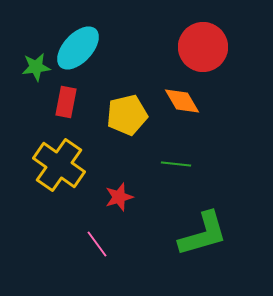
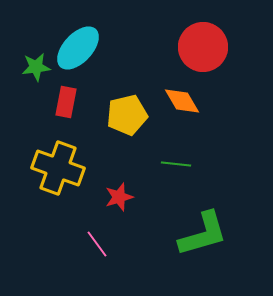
yellow cross: moved 1 px left, 3 px down; rotated 15 degrees counterclockwise
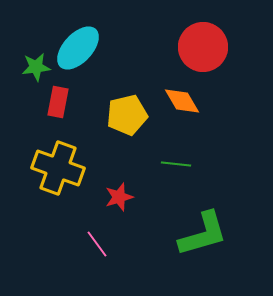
red rectangle: moved 8 px left
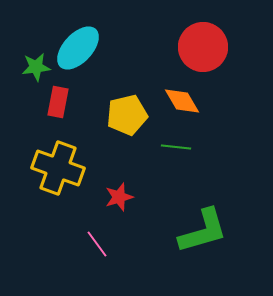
green line: moved 17 px up
green L-shape: moved 3 px up
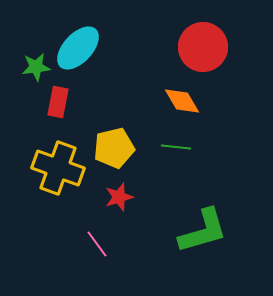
yellow pentagon: moved 13 px left, 33 px down
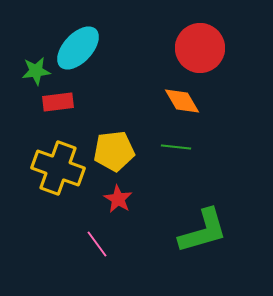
red circle: moved 3 px left, 1 px down
green star: moved 4 px down
red rectangle: rotated 72 degrees clockwise
yellow pentagon: moved 3 px down; rotated 6 degrees clockwise
red star: moved 1 px left, 2 px down; rotated 24 degrees counterclockwise
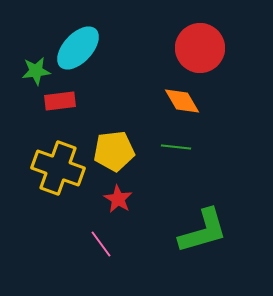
red rectangle: moved 2 px right, 1 px up
pink line: moved 4 px right
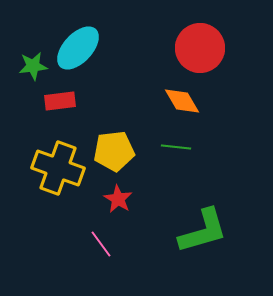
green star: moved 3 px left, 5 px up
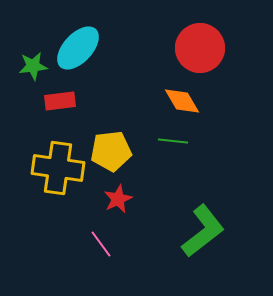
green line: moved 3 px left, 6 px up
yellow pentagon: moved 3 px left
yellow cross: rotated 12 degrees counterclockwise
red star: rotated 16 degrees clockwise
green L-shape: rotated 22 degrees counterclockwise
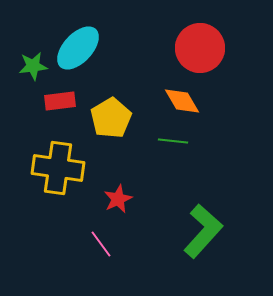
yellow pentagon: moved 33 px up; rotated 24 degrees counterclockwise
green L-shape: rotated 10 degrees counterclockwise
